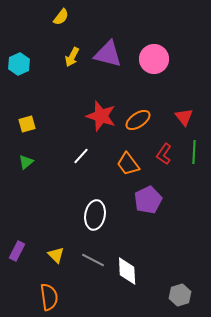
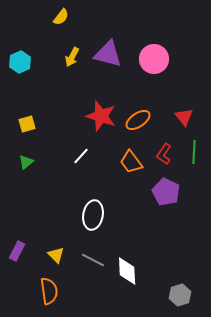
cyan hexagon: moved 1 px right, 2 px up
orange trapezoid: moved 3 px right, 2 px up
purple pentagon: moved 18 px right, 8 px up; rotated 20 degrees counterclockwise
white ellipse: moved 2 px left
orange semicircle: moved 6 px up
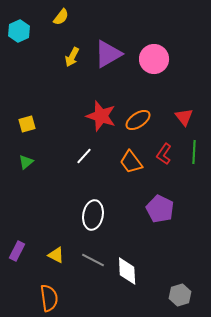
purple triangle: rotated 44 degrees counterclockwise
cyan hexagon: moved 1 px left, 31 px up
white line: moved 3 px right
purple pentagon: moved 6 px left, 17 px down
yellow triangle: rotated 18 degrees counterclockwise
orange semicircle: moved 7 px down
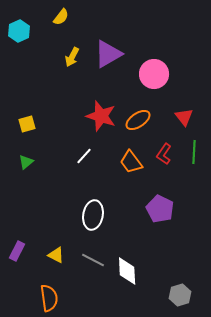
pink circle: moved 15 px down
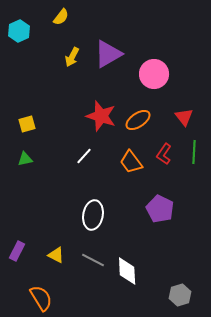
green triangle: moved 1 px left, 3 px up; rotated 28 degrees clockwise
orange semicircle: moved 8 px left; rotated 24 degrees counterclockwise
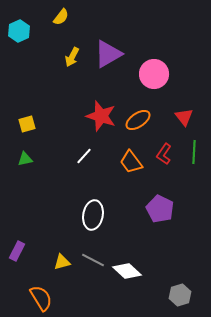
yellow triangle: moved 6 px right, 7 px down; rotated 42 degrees counterclockwise
white diamond: rotated 44 degrees counterclockwise
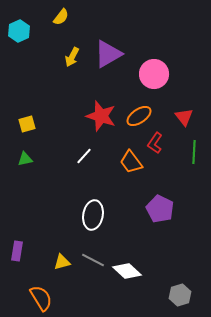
orange ellipse: moved 1 px right, 4 px up
red L-shape: moved 9 px left, 11 px up
purple rectangle: rotated 18 degrees counterclockwise
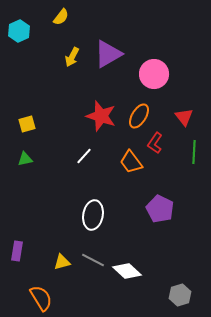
orange ellipse: rotated 25 degrees counterclockwise
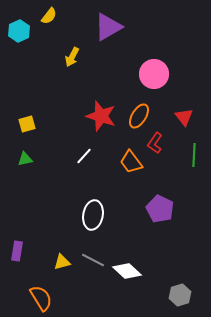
yellow semicircle: moved 12 px left, 1 px up
purple triangle: moved 27 px up
green line: moved 3 px down
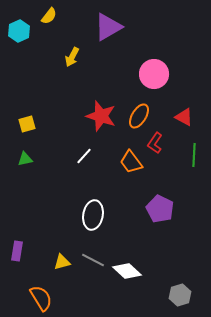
red triangle: rotated 24 degrees counterclockwise
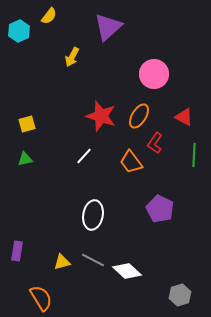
purple triangle: rotated 12 degrees counterclockwise
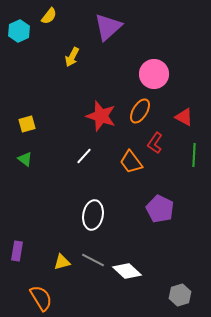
orange ellipse: moved 1 px right, 5 px up
green triangle: rotated 49 degrees clockwise
